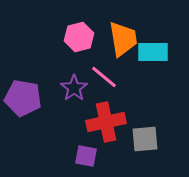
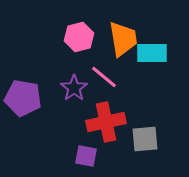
cyan rectangle: moved 1 px left, 1 px down
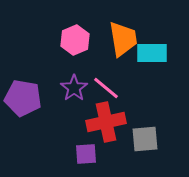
pink hexagon: moved 4 px left, 3 px down; rotated 8 degrees counterclockwise
pink line: moved 2 px right, 11 px down
purple square: moved 2 px up; rotated 15 degrees counterclockwise
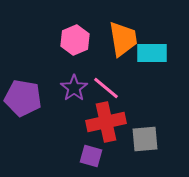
purple square: moved 5 px right, 2 px down; rotated 20 degrees clockwise
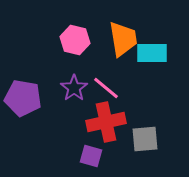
pink hexagon: rotated 24 degrees counterclockwise
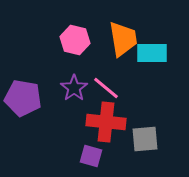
red cross: rotated 18 degrees clockwise
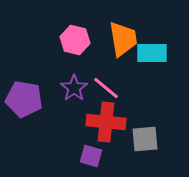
purple pentagon: moved 1 px right, 1 px down
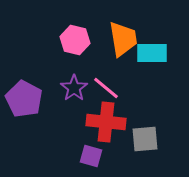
purple pentagon: rotated 18 degrees clockwise
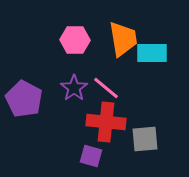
pink hexagon: rotated 12 degrees counterclockwise
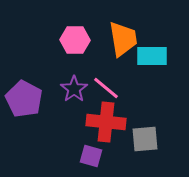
cyan rectangle: moved 3 px down
purple star: moved 1 px down
